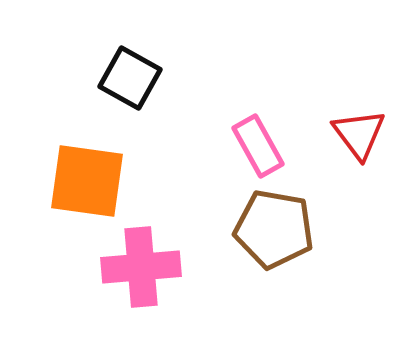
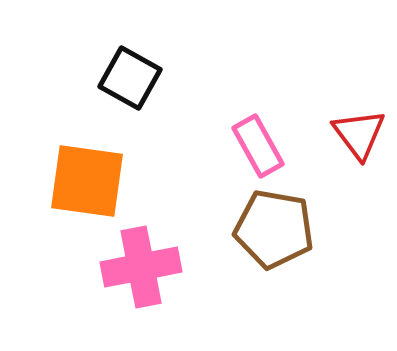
pink cross: rotated 6 degrees counterclockwise
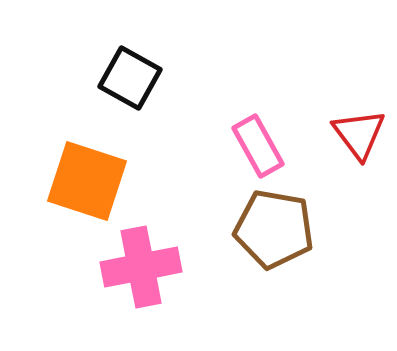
orange square: rotated 10 degrees clockwise
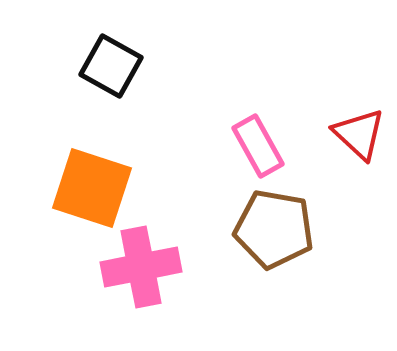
black square: moved 19 px left, 12 px up
red triangle: rotated 10 degrees counterclockwise
orange square: moved 5 px right, 7 px down
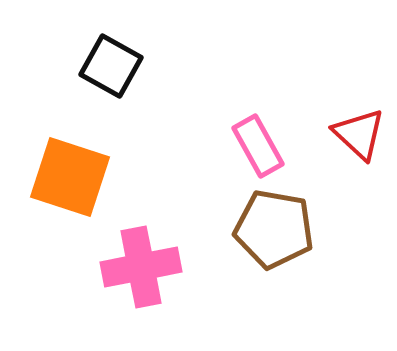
orange square: moved 22 px left, 11 px up
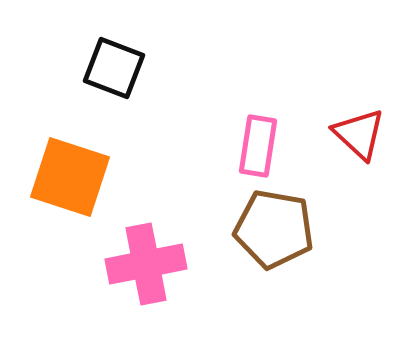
black square: moved 3 px right, 2 px down; rotated 8 degrees counterclockwise
pink rectangle: rotated 38 degrees clockwise
pink cross: moved 5 px right, 3 px up
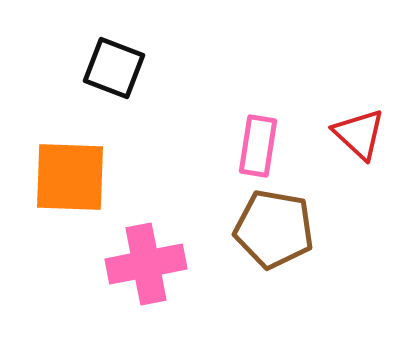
orange square: rotated 16 degrees counterclockwise
